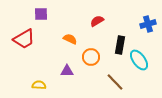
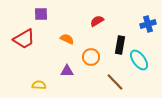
orange semicircle: moved 3 px left
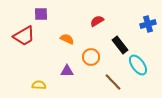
red trapezoid: moved 3 px up
black rectangle: rotated 48 degrees counterclockwise
cyan ellipse: moved 1 px left, 5 px down
brown line: moved 2 px left
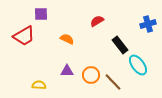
orange circle: moved 18 px down
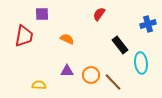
purple square: moved 1 px right
red semicircle: moved 2 px right, 7 px up; rotated 24 degrees counterclockwise
red trapezoid: rotated 50 degrees counterclockwise
cyan ellipse: moved 3 px right, 2 px up; rotated 30 degrees clockwise
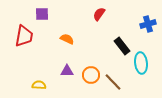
black rectangle: moved 2 px right, 1 px down
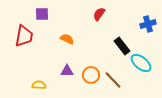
cyan ellipse: rotated 45 degrees counterclockwise
brown line: moved 2 px up
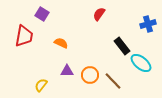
purple square: rotated 32 degrees clockwise
orange semicircle: moved 6 px left, 4 px down
orange circle: moved 1 px left
brown line: moved 1 px down
yellow semicircle: moved 2 px right; rotated 56 degrees counterclockwise
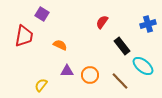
red semicircle: moved 3 px right, 8 px down
orange semicircle: moved 1 px left, 2 px down
cyan ellipse: moved 2 px right, 3 px down
brown line: moved 7 px right
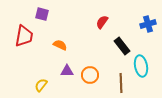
purple square: rotated 16 degrees counterclockwise
cyan ellipse: moved 2 px left; rotated 40 degrees clockwise
brown line: moved 1 px right, 2 px down; rotated 42 degrees clockwise
